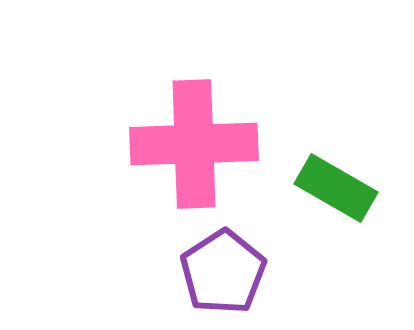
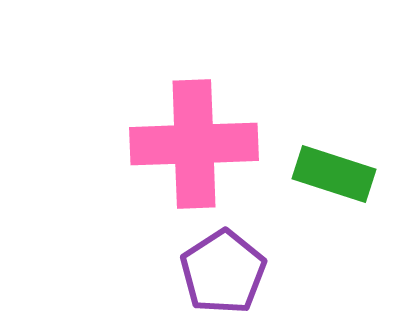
green rectangle: moved 2 px left, 14 px up; rotated 12 degrees counterclockwise
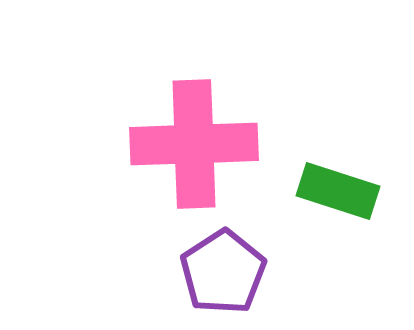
green rectangle: moved 4 px right, 17 px down
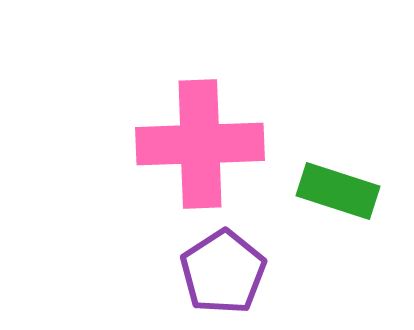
pink cross: moved 6 px right
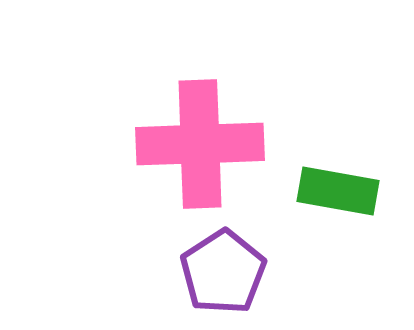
green rectangle: rotated 8 degrees counterclockwise
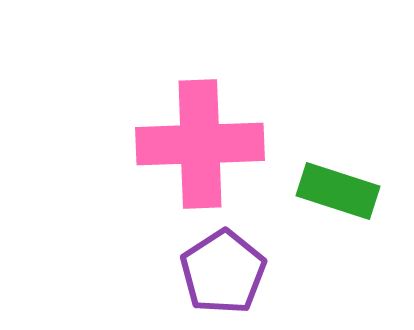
green rectangle: rotated 8 degrees clockwise
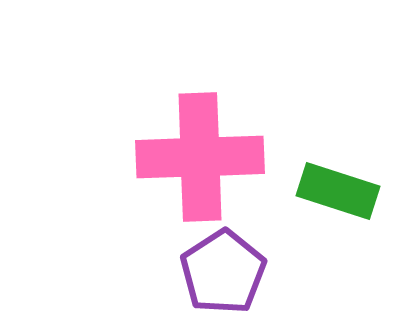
pink cross: moved 13 px down
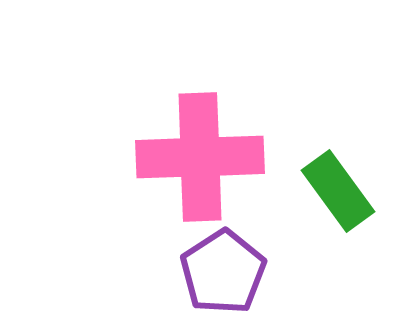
green rectangle: rotated 36 degrees clockwise
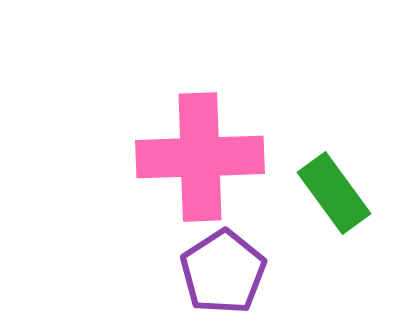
green rectangle: moved 4 px left, 2 px down
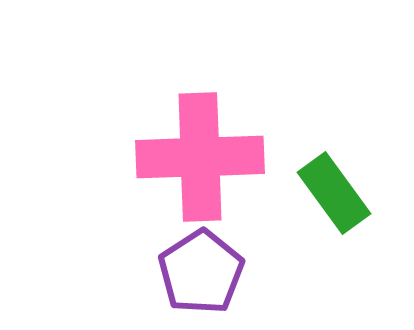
purple pentagon: moved 22 px left
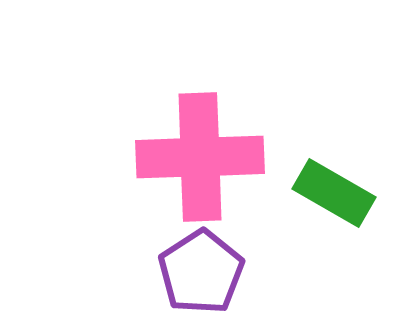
green rectangle: rotated 24 degrees counterclockwise
